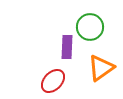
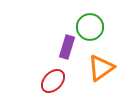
purple rectangle: rotated 15 degrees clockwise
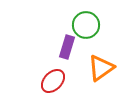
green circle: moved 4 px left, 2 px up
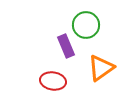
purple rectangle: moved 1 px left, 1 px up; rotated 40 degrees counterclockwise
red ellipse: rotated 55 degrees clockwise
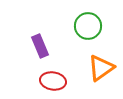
green circle: moved 2 px right, 1 px down
purple rectangle: moved 26 px left
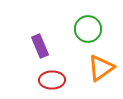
green circle: moved 3 px down
red ellipse: moved 1 px left, 1 px up; rotated 10 degrees counterclockwise
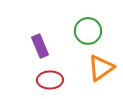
green circle: moved 2 px down
red ellipse: moved 2 px left
